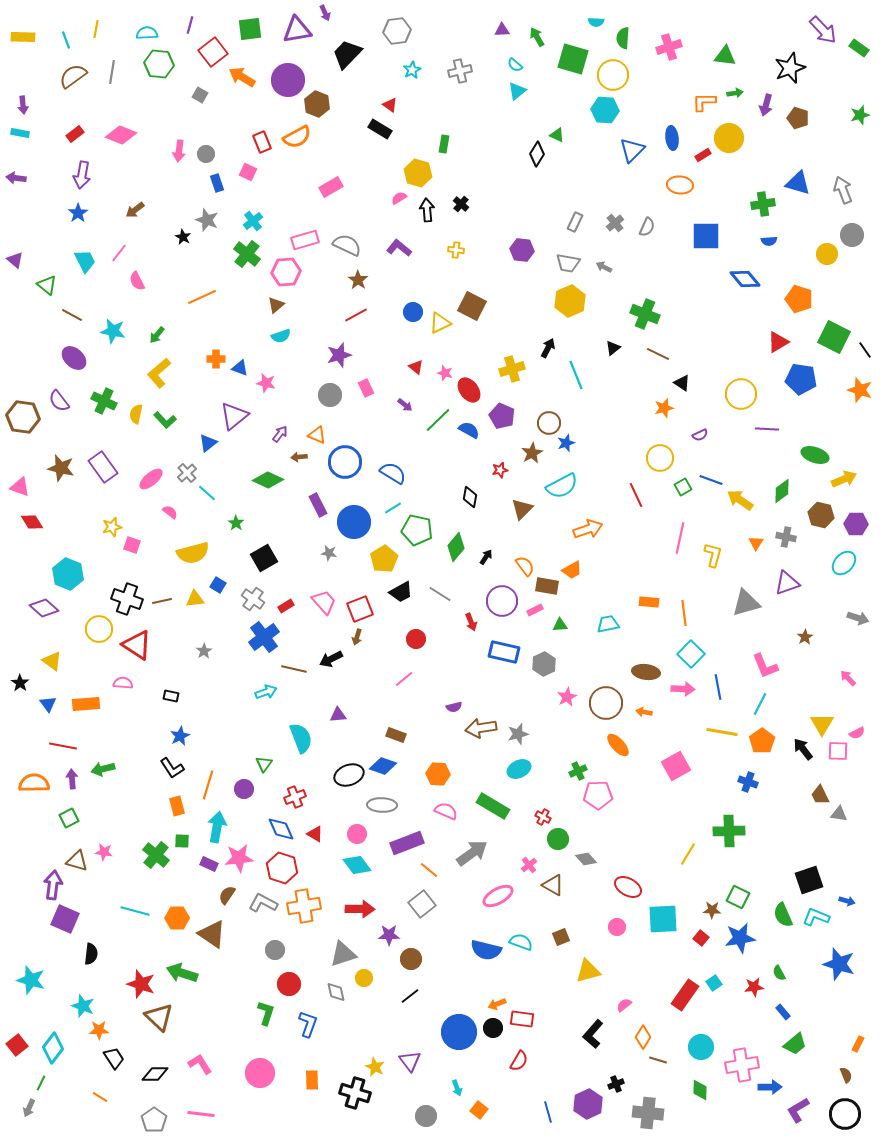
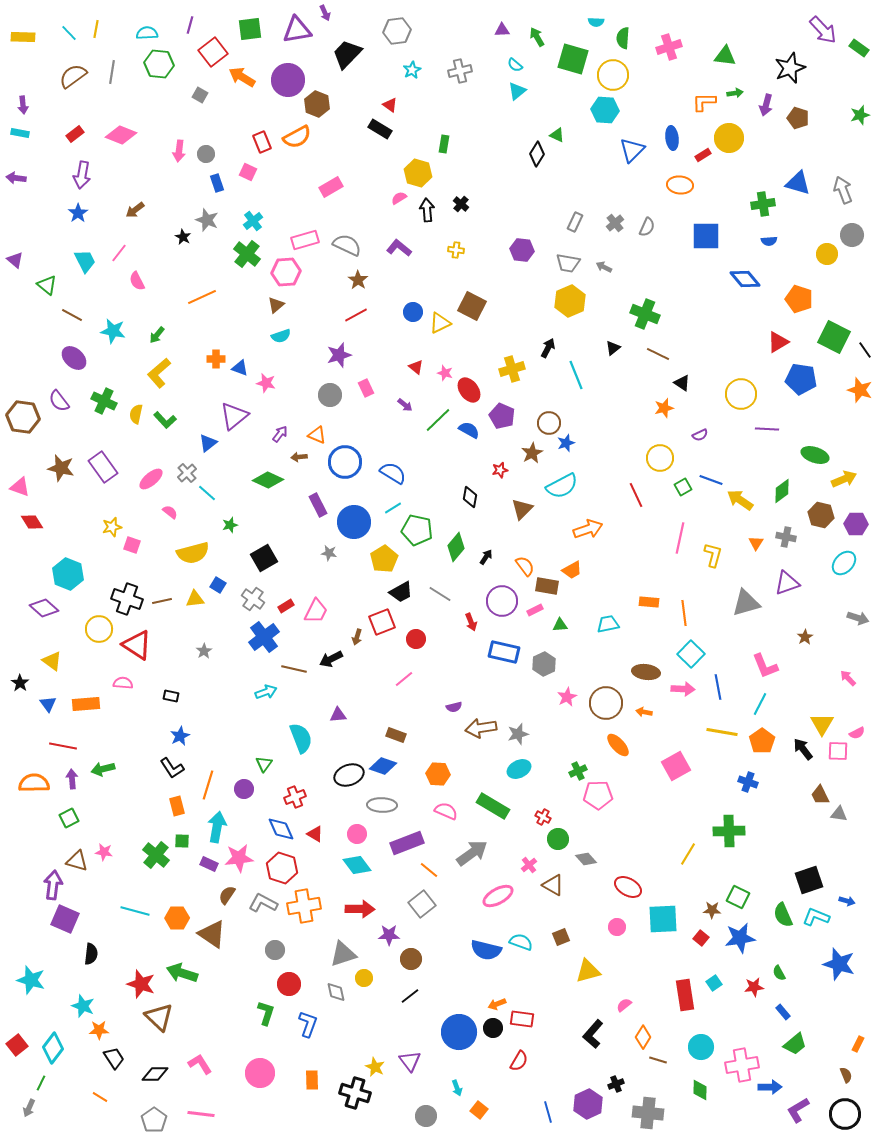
cyan line at (66, 40): moved 3 px right, 7 px up; rotated 24 degrees counterclockwise
green star at (236, 523): moved 6 px left, 2 px down; rotated 21 degrees clockwise
pink trapezoid at (324, 602): moved 8 px left, 9 px down; rotated 68 degrees clockwise
red square at (360, 609): moved 22 px right, 13 px down
red rectangle at (685, 995): rotated 44 degrees counterclockwise
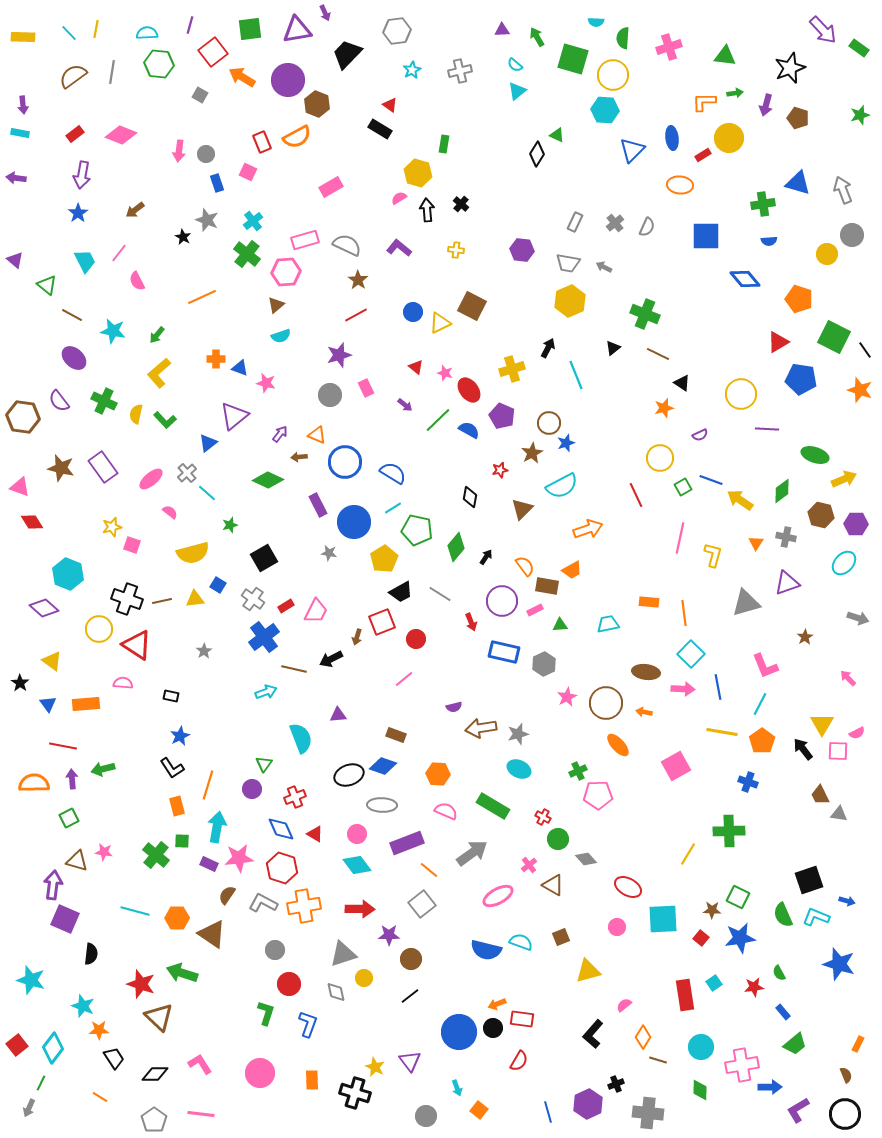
cyan ellipse at (519, 769): rotated 50 degrees clockwise
purple circle at (244, 789): moved 8 px right
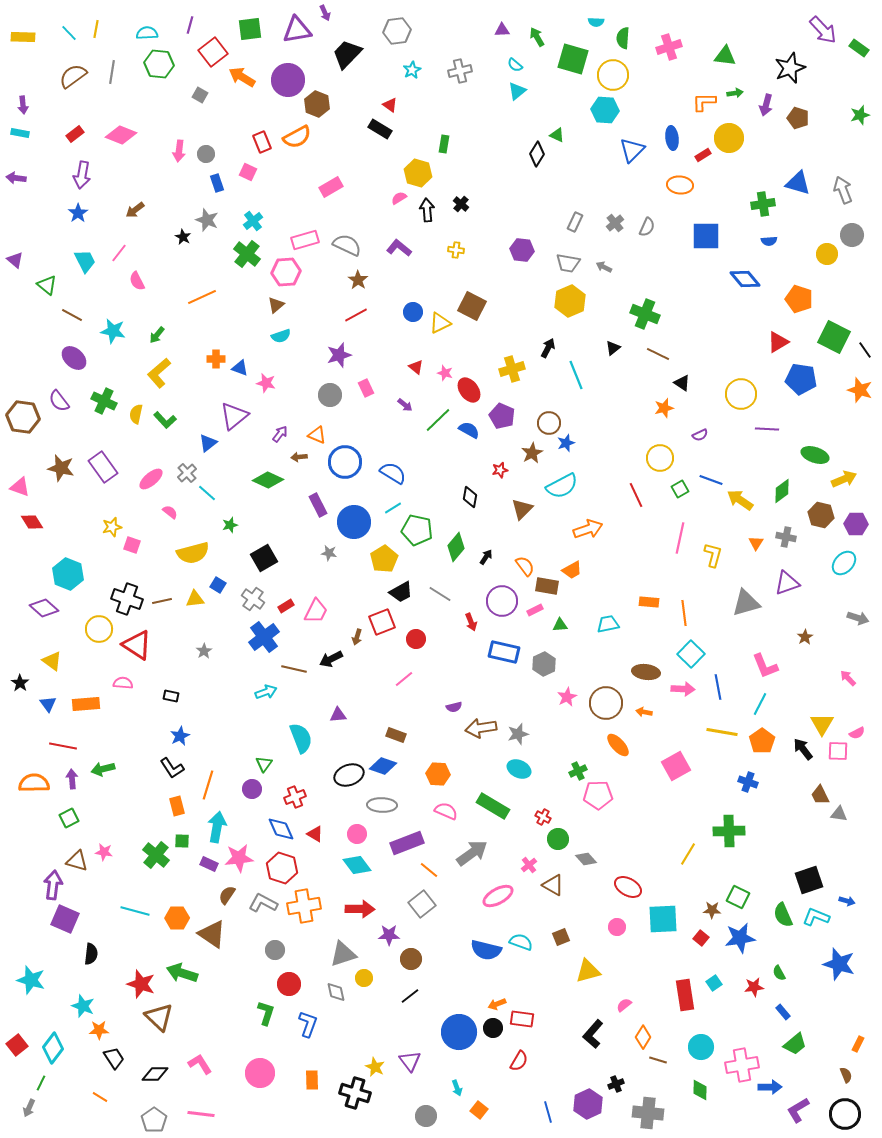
green square at (683, 487): moved 3 px left, 2 px down
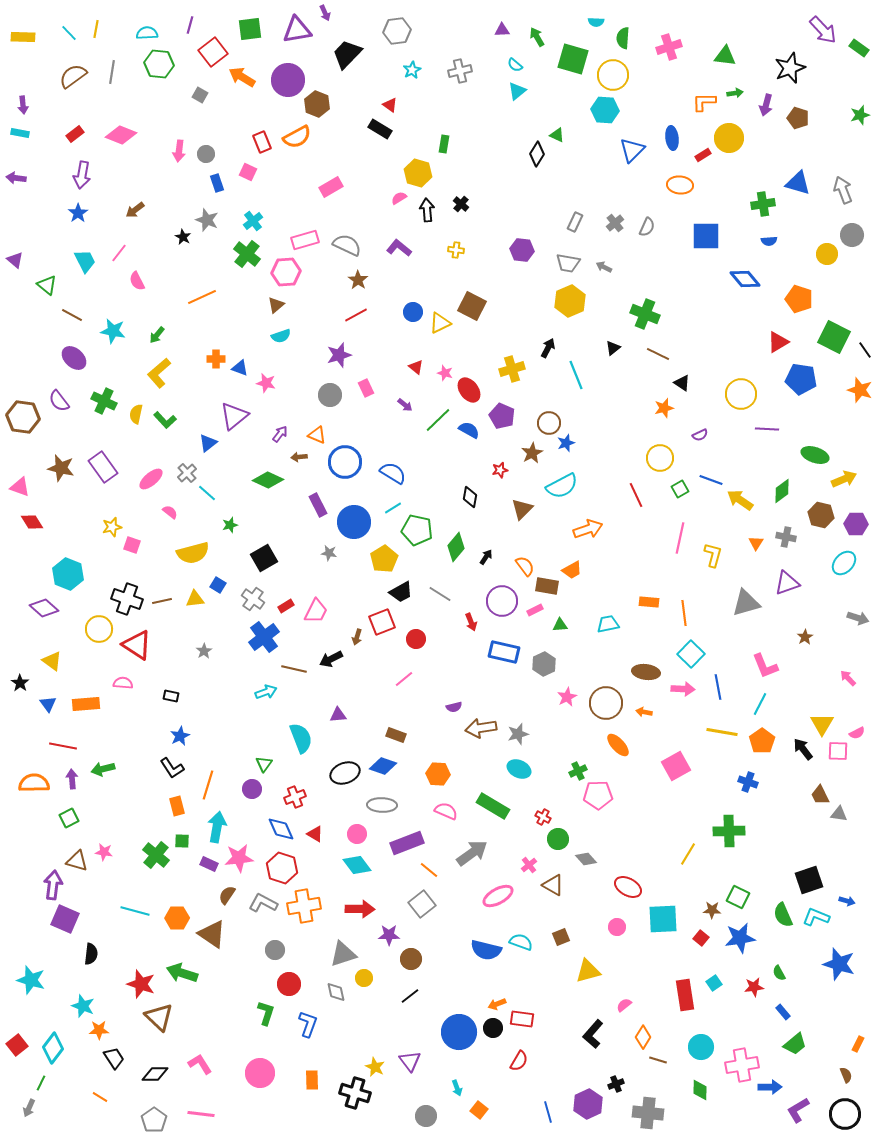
black ellipse at (349, 775): moved 4 px left, 2 px up
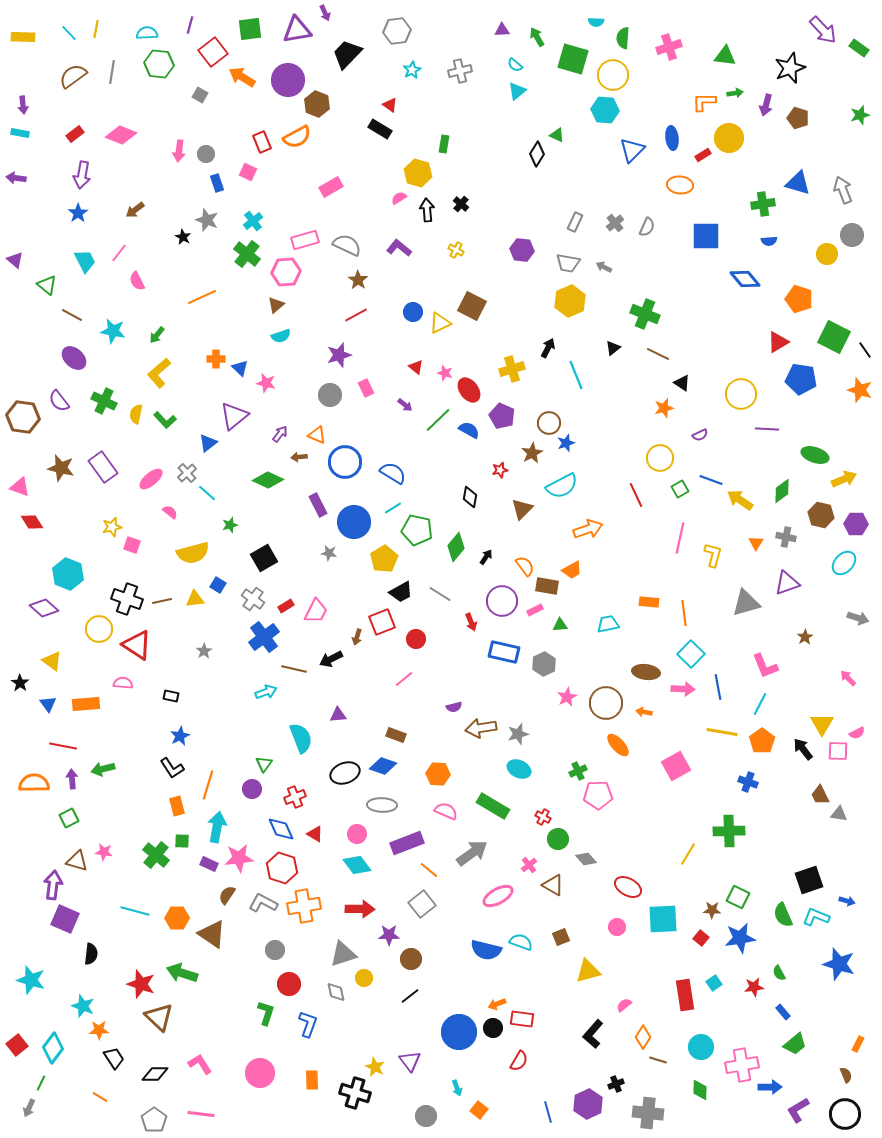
yellow cross at (456, 250): rotated 21 degrees clockwise
blue triangle at (240, 368): rotated 24 degrees clockwise
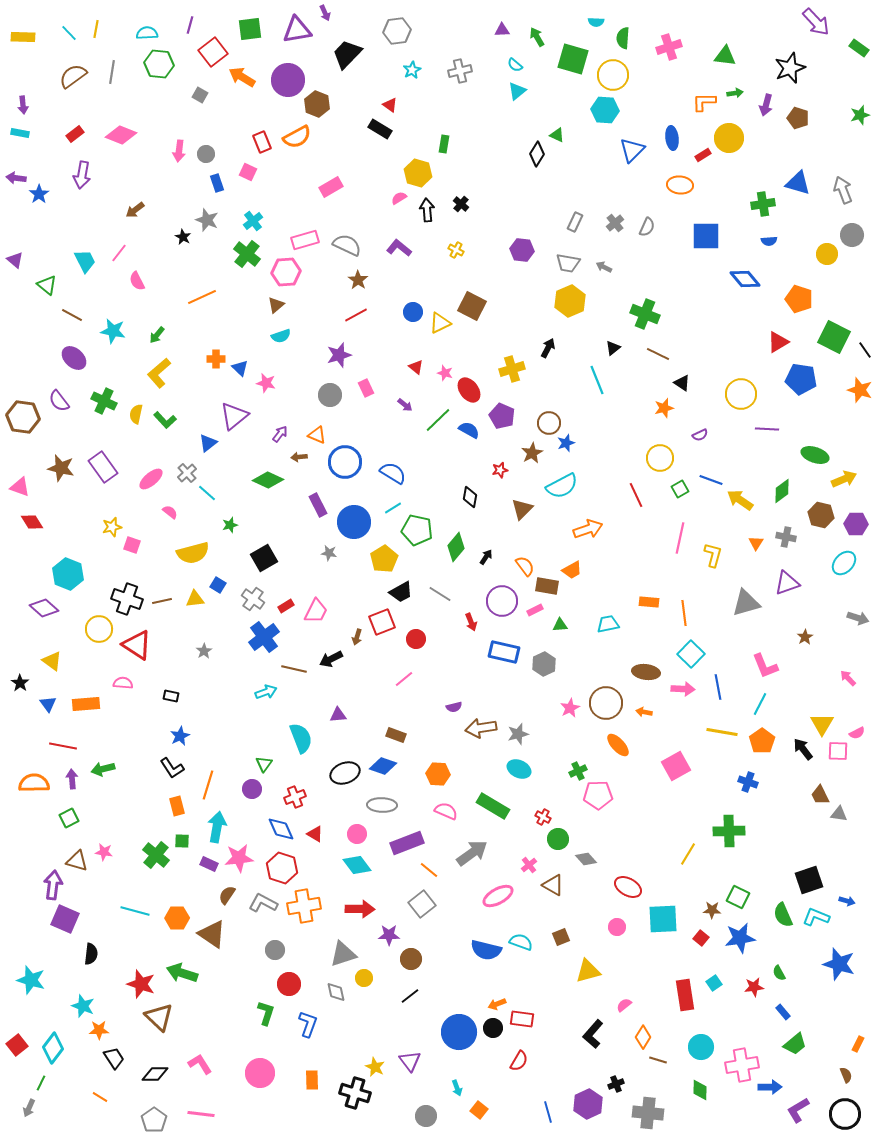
purple arrow at (823, 30): moved 7 px left, 8 px up
blue star at (78, 213): moved 39 px left, 19 px up
cyan line at (576, 375): moved 21 px right, 5 px down
pink star at (567, 697): moved 3 px right, 11 px down
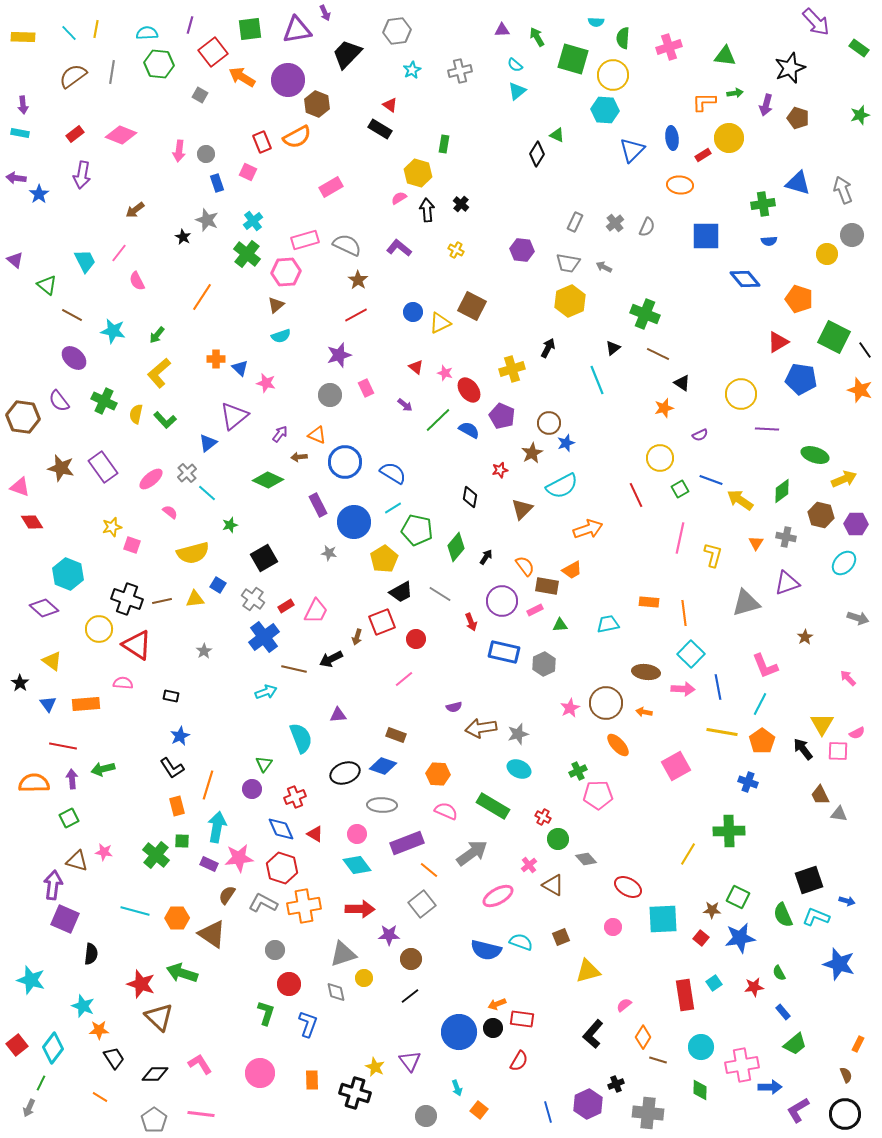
orange line at (202, 297): rotated 32 degrees counterclockwise
pink circle at (617, 927): moved 4 px left
